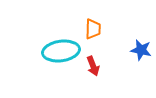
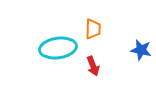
cyan ellipse: moved 3 px left, 3 px up
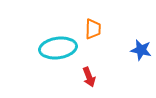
red arrow: moved 4 px left, 11 px down
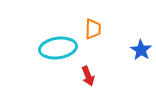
blue star: rotated 20 degrees clockwise
red arrow: moved 1 px left, 1 px up
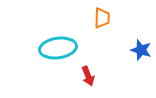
orange trapezoid: moved 9 px right, 11 px up
blue star: rotated 15 degrees counterclockwise
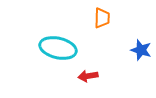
cyan ellipse: rotated 21 degrees clockwise
red arrow: rotated 102 degrees clockwise
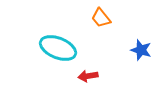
orange trapezoid: moved 1 px left; rotated 140 degrees clockwise
cyan ellipse: rotated 9 degrees clockwise
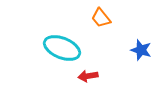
cyan ellipse: moved 4 px right
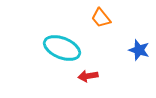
blue star: moved 2 px left
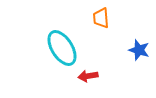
orange trapezoid: rotated 35 degrees clockwise
cyan ellipse: rotated 36 degrees clockwise
